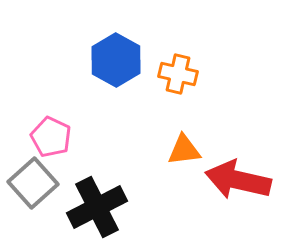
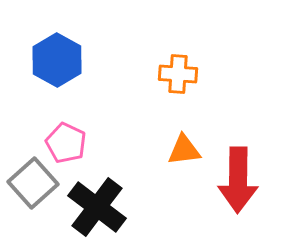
blue hexagon: moved 59 px left
orange cross: rotated 9 degrees counterclockwise
pink pentagon: moved 15 px right, 6 px down
red arrow: rotated 102 degrees counterclockwise
black cross: rotated 26 degrees counterclockwise
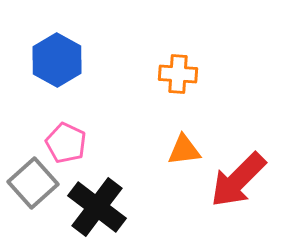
red arrow: rotated 44 degrees clockwise
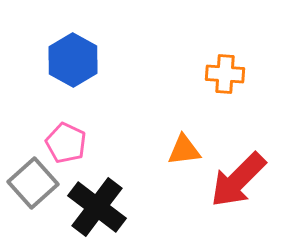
blue hexagon: moved 16 px right
orange cross: moved 47 px right
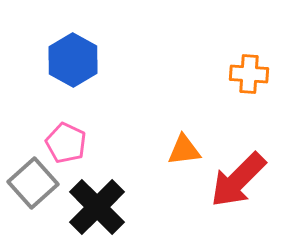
orange cross: moved 24 px right
black cross: rotated 8 degrees clockwise
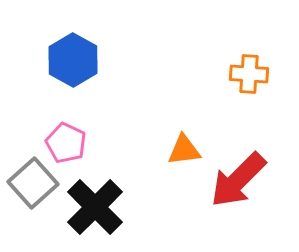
black cross: moved 2 px left
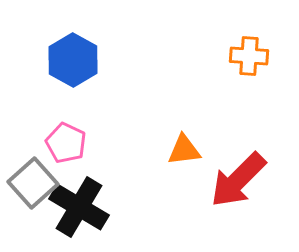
orange cross: moved 18 px up
black cross: moved 16 px left; rotated 14 degrees counterclockwise
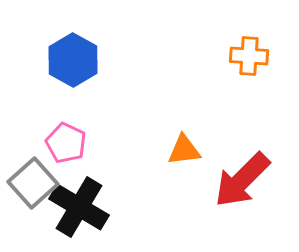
red arrow: moved 4 px right
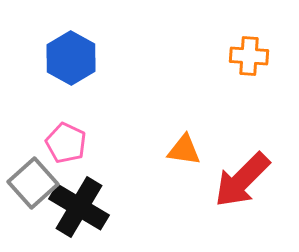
blue hexagon: moved 2 px left, 2 px up
orange triangle: rotated 15 degrees clockwise
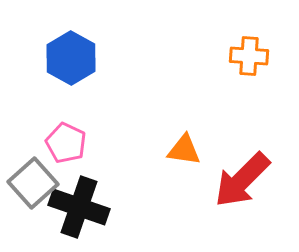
black cross: rotated 12 degrees counterclockwise
